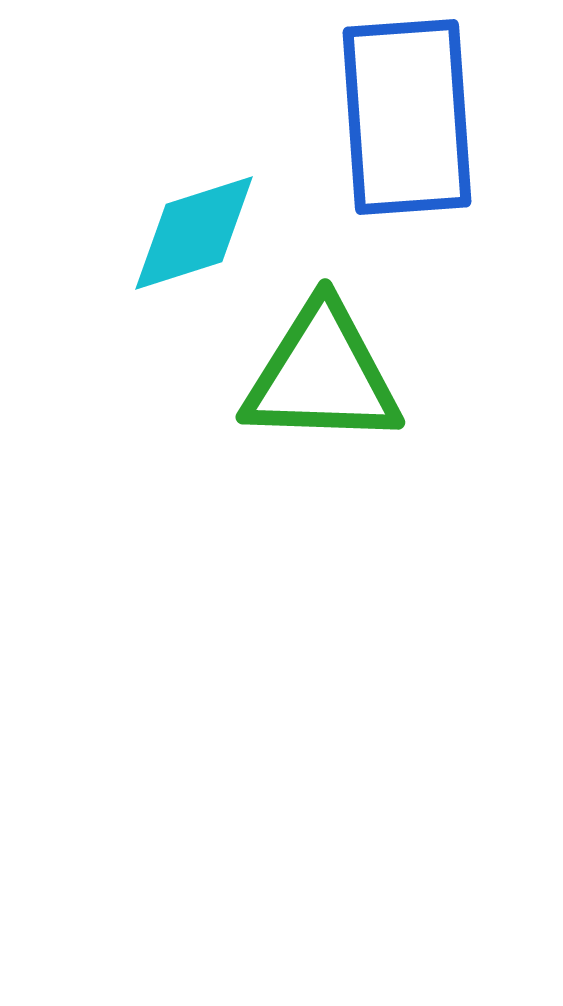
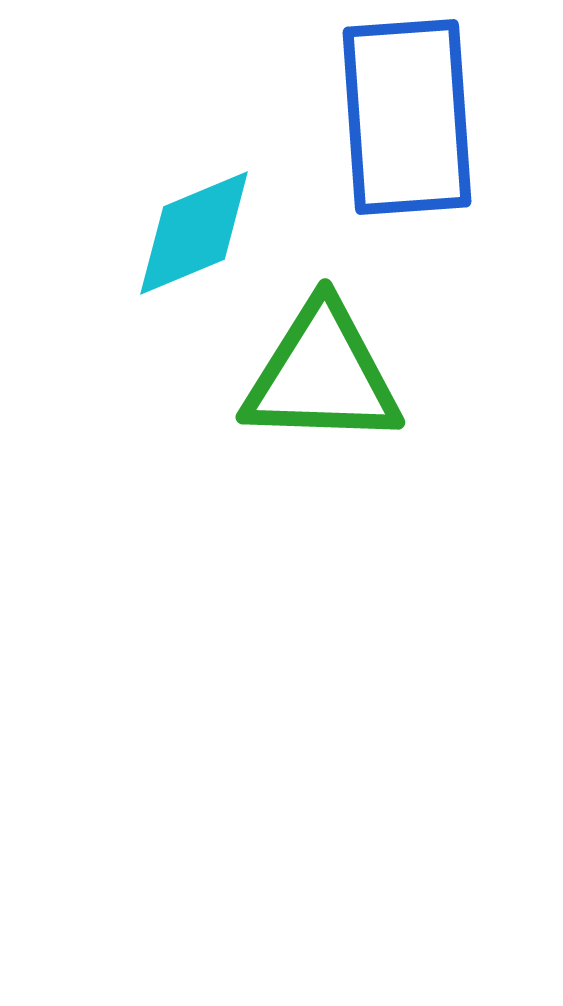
cyan diamond: rotated 5 degrees counterclockwise
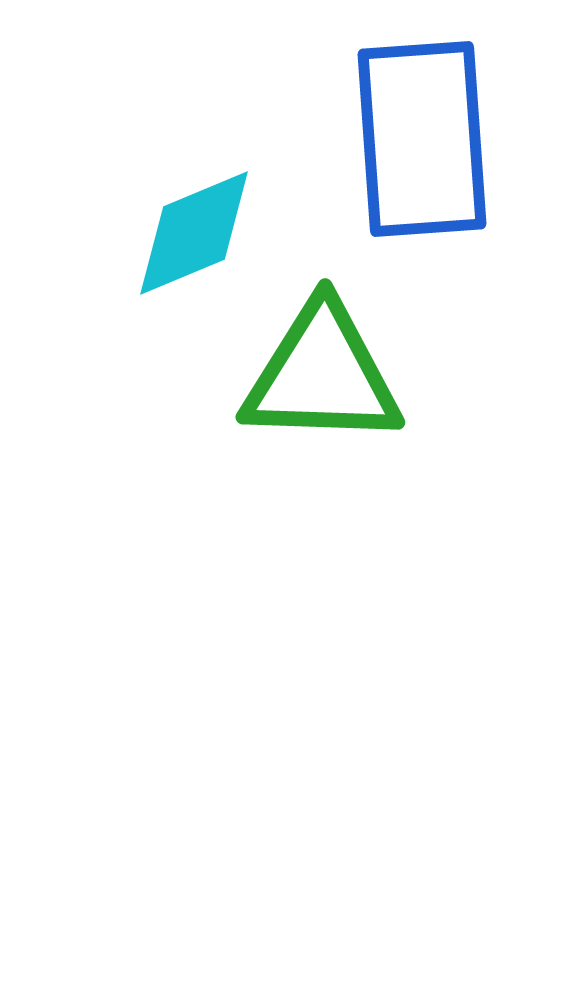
blue rectangle: moved 15 px right, 22 px down
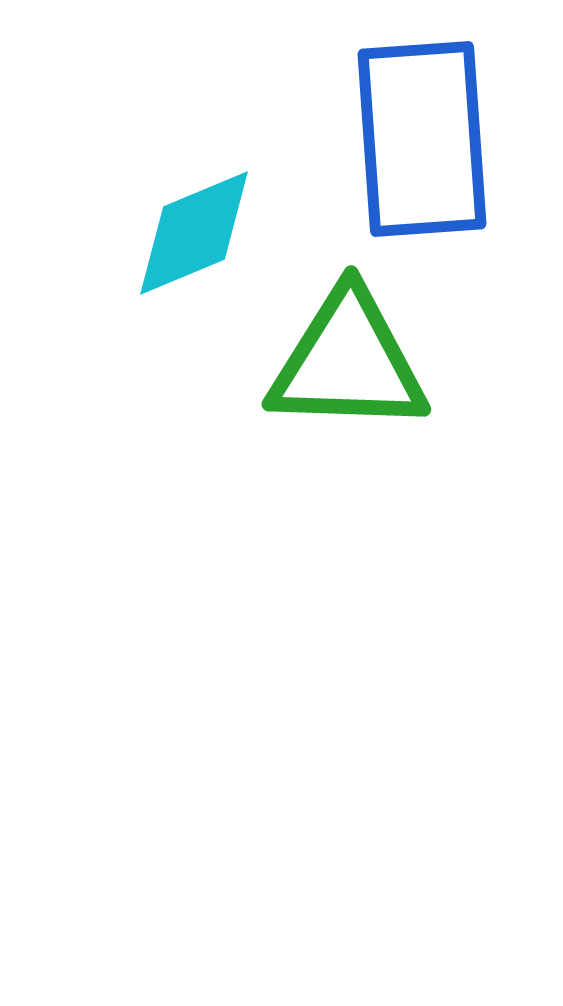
green triangle: moved 26 px right, 13 px up
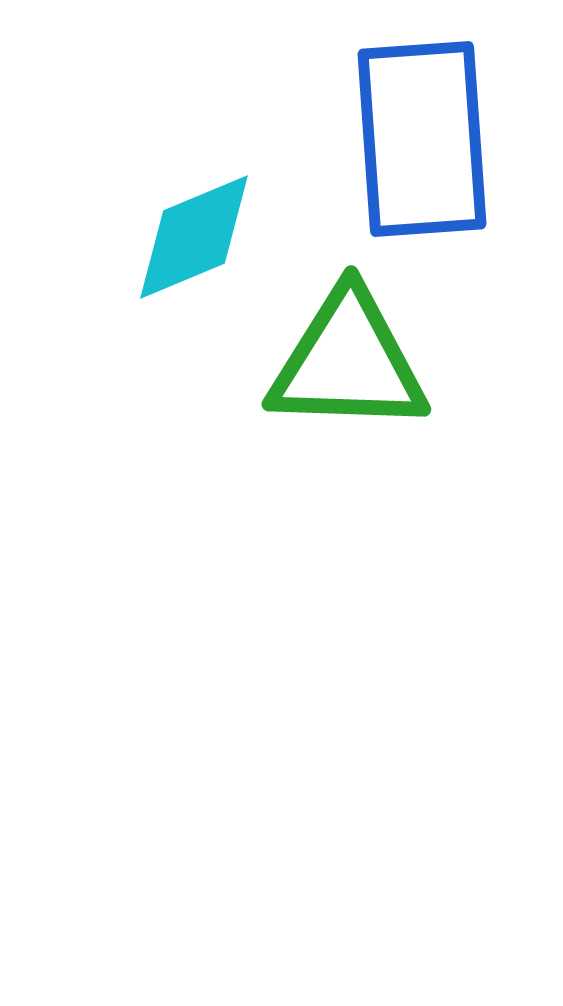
cyan diamond: moved 4 px down
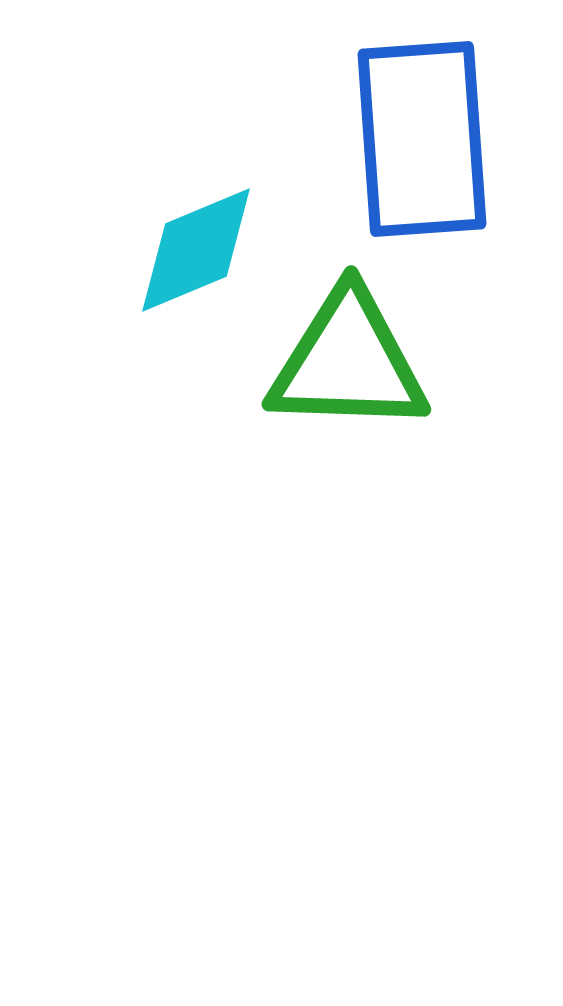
cyan diamond: moved 2 px right, 13 px down
